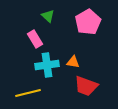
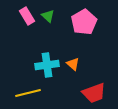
pink pentagon: moved 4 px left
pink rectangle: moved 8 px left, 23 px up
orange triangle: moved 2 px down; rotated 32 degrees clockwise
red trapezoid: moved 8 px right, 7 px down; rotated 40 degrees counterclockwise
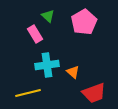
pink rectangle: moved 8 px right, 18 px down
orange triangle: moved 8 px down
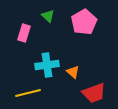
pink rectangle: moved 11 px left, 1 px up; rotated 48 degrees clockwise
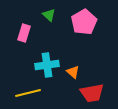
green triangle: moved 1 px right, 1 px up
red trapezoid: moved 2 px left; rotated 10 degrees clockwise
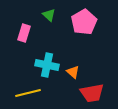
cyan cross: rotated 20 degrees clockwise
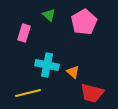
red trapezoid: rotated 25 degrees clockwise
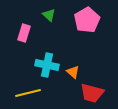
pink pentagon: moved 3 px right, 2 px up
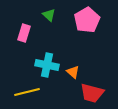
yellow line: moved 1 px left, 1 px up
